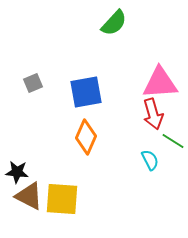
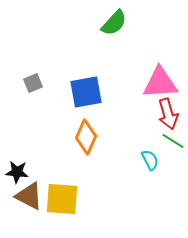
red arrow: moved 15 px right
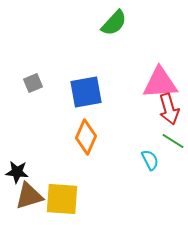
red arrow: moved 1 px right, 5 px up
brown triangle: rotated 44 degrees counterclockwise
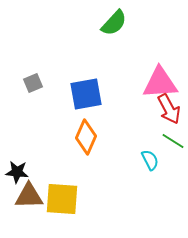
blue square: moved 2 px down
red arrow: rotated 12 degrees counterclockwise
brown triangle: rotated 16 degrees clockwise
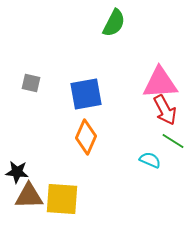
green semicircle: rotated 16 degrees counterclockwise
gray square: moved 2 px left; rotated 36 degrees clockwise
red arrow: moved 4 px left, 1 px down
cyan semicircle: rotated 40 degrees counterclockwise
